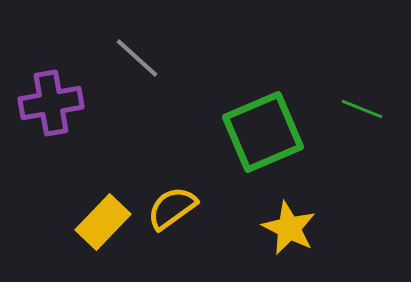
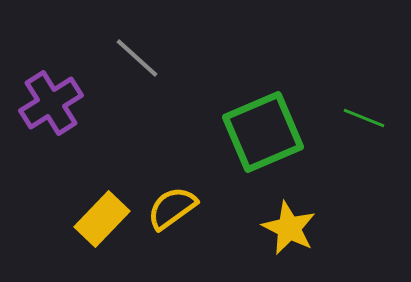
purple cross: rotated 22 degrees counterclockwise
green line: moved 2 px right, 9 px down
yellow rectangle: moved 1 px left, 3 px up
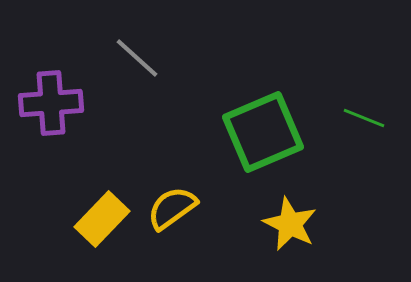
purple cross: rotated 28 degrees clockwise
yellow star: moved 1 px right, 4 px up
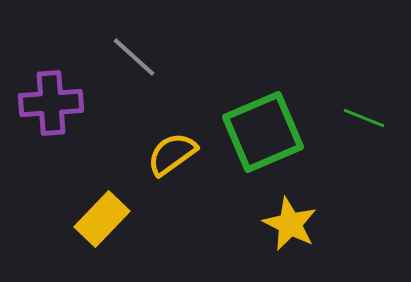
gray line: moved 3 px left, 1 px up
yellow semicircle: moved 54 px up
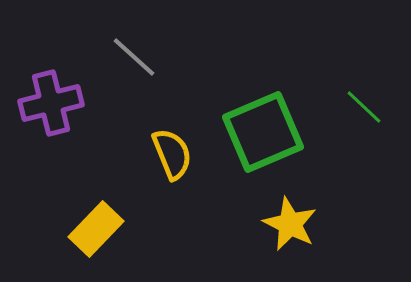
purple cross: rotated 10 degrees counterclockwise
green line: moved 11 px up; rotated 21 degrees clockwise
yellow semicircle: rotated 104 degrees clockwise
yellow rectangle: moved 6 px left, 10 px down
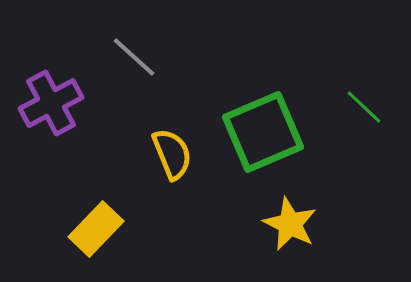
purple cross: rotated 14 degrees counterclockwise
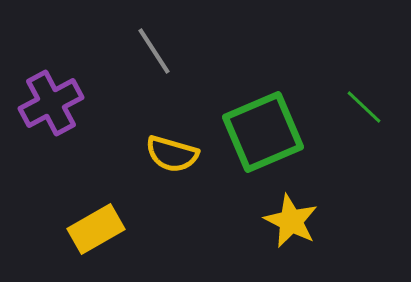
gray line: moved 20 px right, 6 px up; rotated 15 degrees clockwise
yellow semicircle: rotated 128 degrees clockwise
yellow star: moved 1 px right, 3 px up
yellow rectangle: rotated 16 degrees clockwise
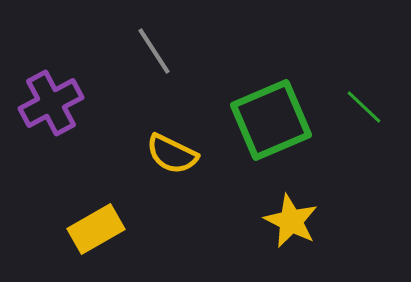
green square: moved 8 px right, 12 px up
yellow semicircle: rotated 10 degrees clockwise
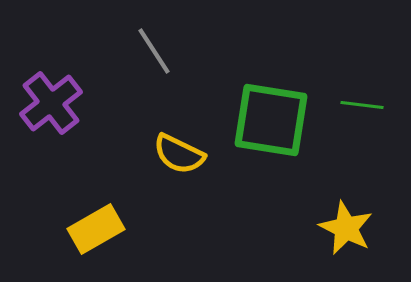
purple cross: rotated 10 degrees counterclockwise
green line: moved 2 px left, 2 px up; rotated 36 degrees counterclockwise
green square: rotated 32 degrees clockwise
yellow semicircle: moved 7 px right
yellow star: moved 55 px right, 7 px down
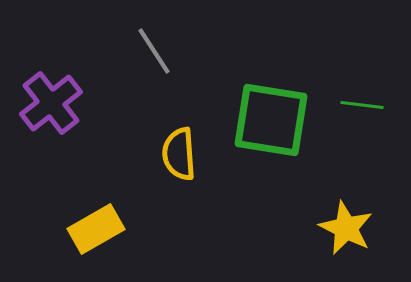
yellow semicircle: rotated 60 degrees clockwise
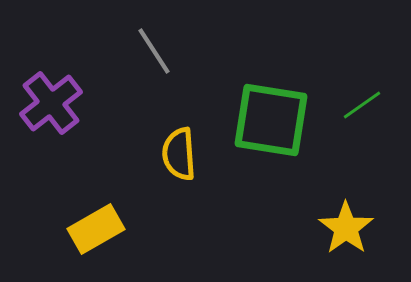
green line: rotated 42 degrees counterclockwise
yellow star: rotated 10 degrees clockwise
